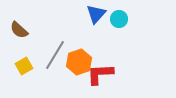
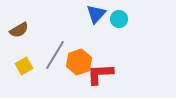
brown semicircle: rotated 72 degrees counterclockwise
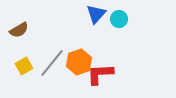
gray line: moved 3 px left, 8 px down; rotated 8 degrees clockwise
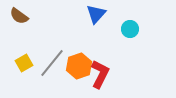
cyan circle: moved 11 px right, 10 px down
brown semicircle: moved 14 px up; rotated 66 degrees clockwise
orange hexagon: moved 4 px down
yellow square: moved 3 px up
red L-shape: rotated 120 degrees clockwise
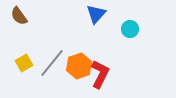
brown semicircle: rotated 18 degrees clockwise
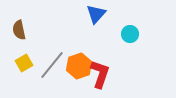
brown semicircle: moved 14 px down; rotated 24 degrees clockwise
cyan circle: moved 5 px down
gray line: moved 2 px down
red L-shape: rotated 8 degrees counterclockwise
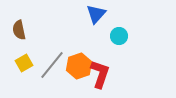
cyan circle: moved 11 px left, 2 px down
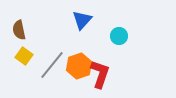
blue triangle: moved 14 px left, 6 px down
yellow square: moved 7 px up; rotated 24 degrees counterclockwise
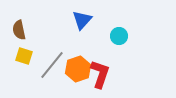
yellow square: rotated 18 degrees counterclockwise
orange hexagon: moved 1 px left, 3 px down
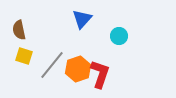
blue triangle: moved 1 px up
